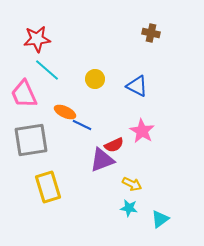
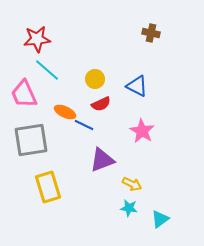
blue line: moved 2 px right
red semicircle: moved 13 px left, 41 px up
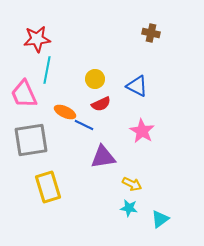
cyan line: rotated 60 degrees clockwise
purple triangle: moved 1 px right, 3 px up; rotated 12 degrees clockwise
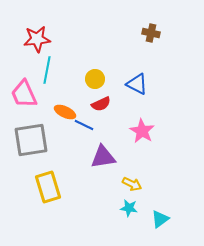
blue triangle: moved 2 px up
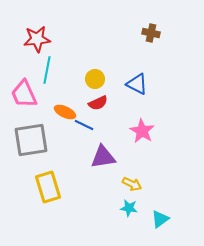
red semicircle: moved 3 px left, 1 px up
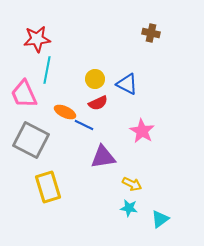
blue triangle: moved 10 px left
gray square: rotated 36 degrees clockwise
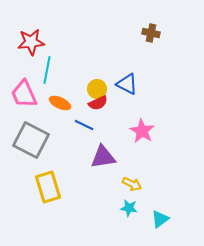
red star: moved 6 px left, 3 px down
yellow circle: moved 2 px right, 10 px down
orange ellipse: moved 5 px left, 9 px up
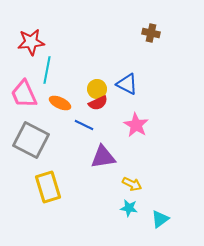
pink star: moved 6 px left, 6 px up
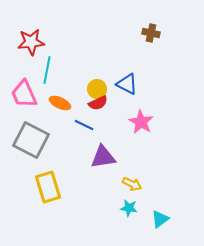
pink star: moved 5 px right, 3 px up
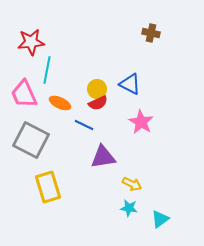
blue triangle: moved 3 px right
